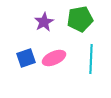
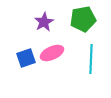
green pentagon: moved 3 px right
pink ellipse: moved 2 px left, 5 px up
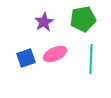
pink ellipse: moved 3 px right, 1 px down
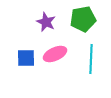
purple star: moved 2 px right; rotated 18 degrees counterclockwise
blue square: rotated 18 degrees clockwise
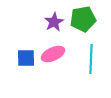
purple star: moved 8 px right; rotated 18 degrees clockwise
pink ellipse: moved 2 px left
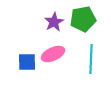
blue square: moved 1 px right, 4 px down
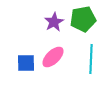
pink ellipse: moved 3 px down; rotated 20 degrees counterclockwise
blue square: moved 1 px left, 1 px down
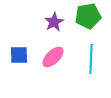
green pentagon: moved 5 px right, 3 px up
blue square: moved 7 px left, 8 px up
